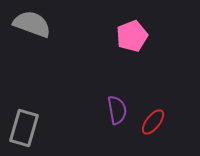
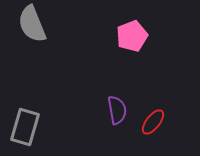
gray semicircle: rotated 132 degrees counterclockwise
gray rectangle: moved 1 px right, 1 px up
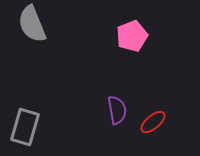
red ellipse: rotated 12 degrees clockwise
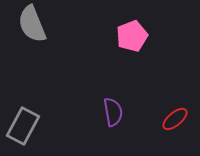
purple semicircle: moved 4 px left, 2 px down
red ellipse: moved 22 px right, 3 px up
gray rectangle: moved 2 px left, 1 px up; rotated 12 degrees clockwise
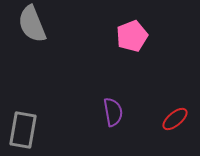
gray rectangle: moved 4 px down; rotated 18 degrees counterclockwise
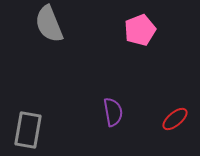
gray semicircle: moved 17 px right
pink pentagon: moved 8 px right, 6 px up
gray rectangle: moved 5 px right
